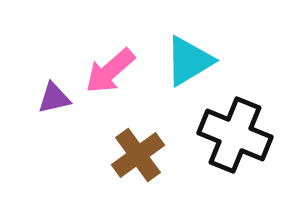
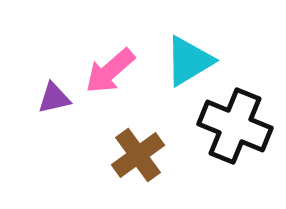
black cross: moved 9 px up
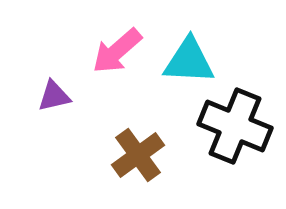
cyan triangle: rotated 34 degrees clockwise
pink arrow: moved 7 px right, 20 px up
purple triangle: moved 2 px up
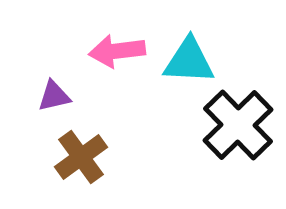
pink arrow: rotated 34 degrees clockwise
black cross: moved 3 px right, 1 px up; rotated 24 degrees clockwise
brown cross: moved 57 px left, 2 px down
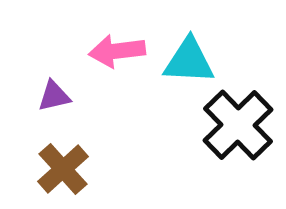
brown cross: moved 18 px left, 12 px down; rotated 6 degrees counterclockwise
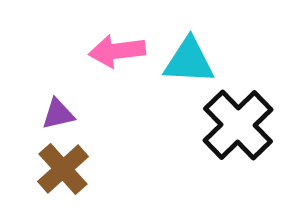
purple triangle: moved 4 px right, 18 px down
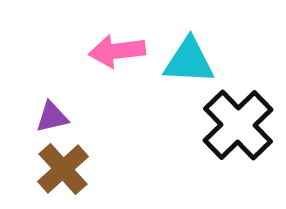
purple triangle: moved 6 px left, 3 px down
